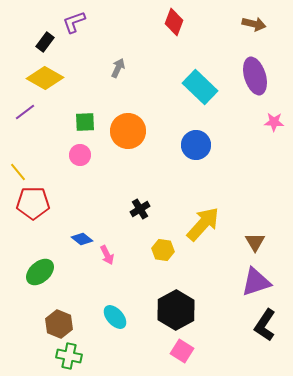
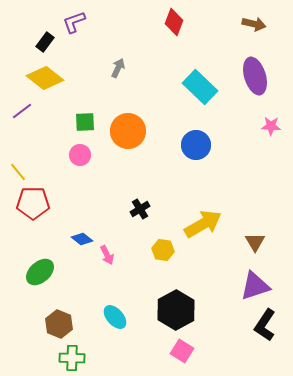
yellow diamond: rotated 9 degrees clockwise
purple line: moved 3 px left, 1 px up
pink star: moved 3 px left, 4 px down
yellow arrow: rotated 18 degrees clockwise
purple triangle: moved 1 px left, 4 px down
green cross: moved 3 px right, 2 px down; rotated 10 degrees counterclockwise
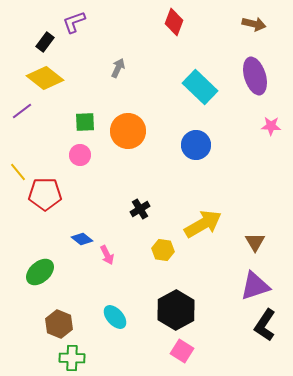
red pentagon: moved 12 px right, 9 px up
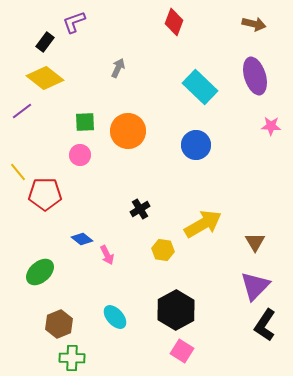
purple triangle: rotated 28 degrees counterclockwise
brown hexagon: rotated 16 degrees clockwise
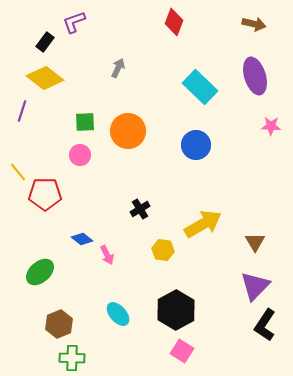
purple line: rotated 35 degrees counterclockwise
cyan ellipse: moved 3 px right, 3 px up
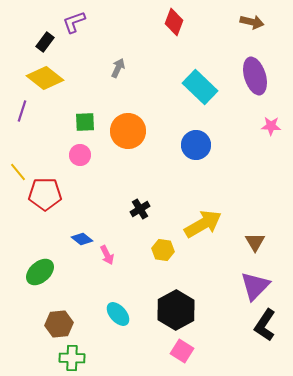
brown arrow: moved 2 px left, 2 px up
brown hexagon: rotated 16 degrees clockwise
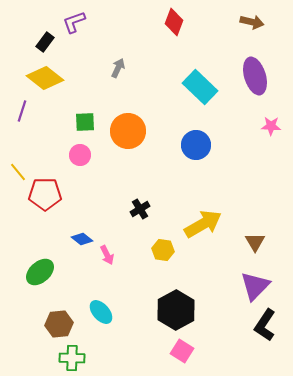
cyan ellipse: moved 17 px left, 2 px up
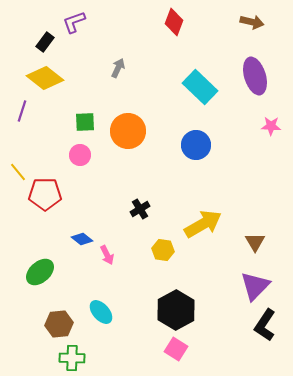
pink square: moved 6 px left, 2 px up
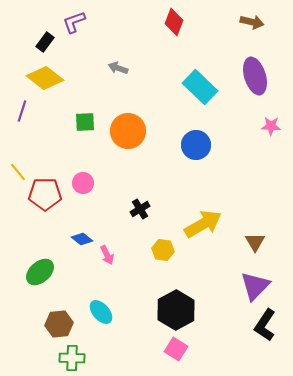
gray arrow: rotated 96 degrees counterclockwise
pink circle: moved 3 px right, 28 px down
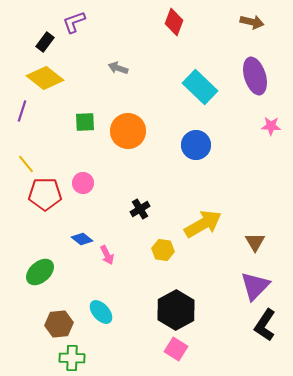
yellow line: moved 8 px right, 8 px up
